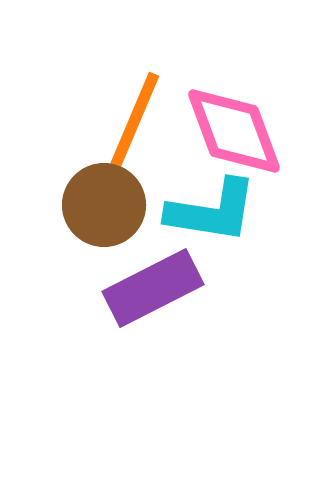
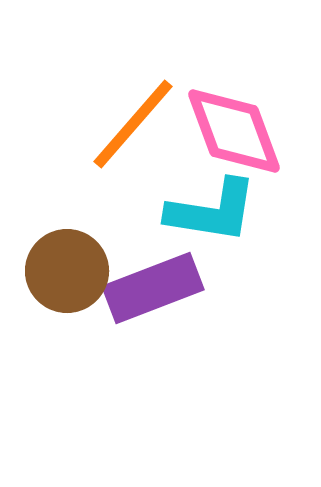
orange line: rotated 18 degrees clockwise
brown circle: moved 37 px left, 66 px down
purple rectangle: rotated 6 degrees clockwise
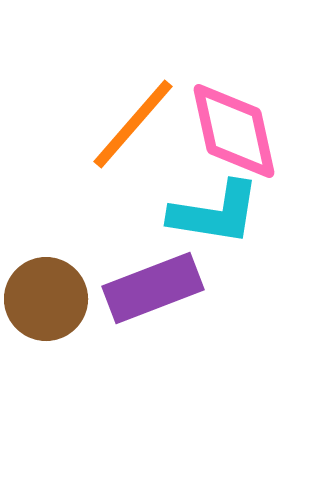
pink diamond: rotated 8 degrees clockwise
cyan L-shape: moved 3 px right, 2 px down
brown circle: moved 21 px left, 28 px down
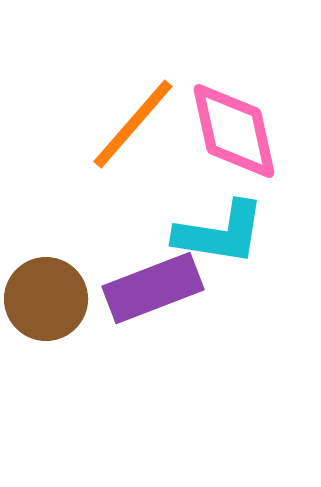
cyan L-shape: moved 5 px right, 20 px down
